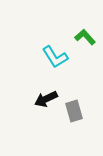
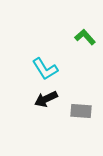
cyan L-shape: moved 10 px left, 12 px down
gray rectangle: moved 7 px right; rotated 70 degrees counterclockwise
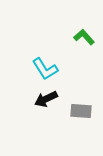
green L-shape: moved 1 px left
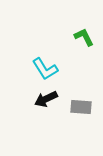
green L-shape: rotated 15 degrees clockwise
gray rectangle: moved 4 px up
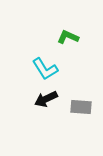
green L-shape: moved 16 px left; rotated 40 degrees counterclockwise
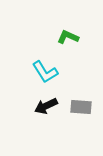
cyan L-shape: moved 3 px down
black arrow: moved 7 px down
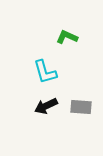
green L-shape: moved 1 px left
cyan L-shape: rotated 16 degrees clockwise
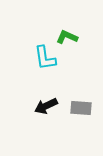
cyan L-shape: moved 14 px up; rotated 8 degrees clockwise
gray rectangle: moved 1 px down
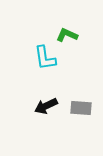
green L-shape: moved 2 px up
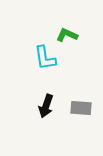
black arrow: rotated 45 degrees counterclockwise
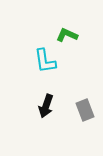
cyan L-shape: moved 3 px down
gray rectangle: moved 4 px right, 2 px down; rotated 65 degrees clockwise
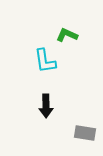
black arrow: rotated 20 degrees counterclockwise
gray rectangle: moved 23 px down; rotated 60 degrees counterclockwise
